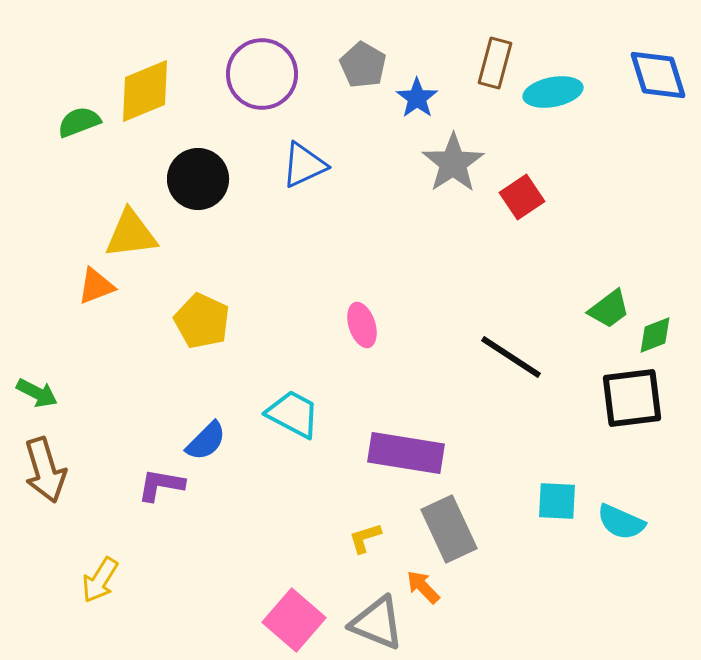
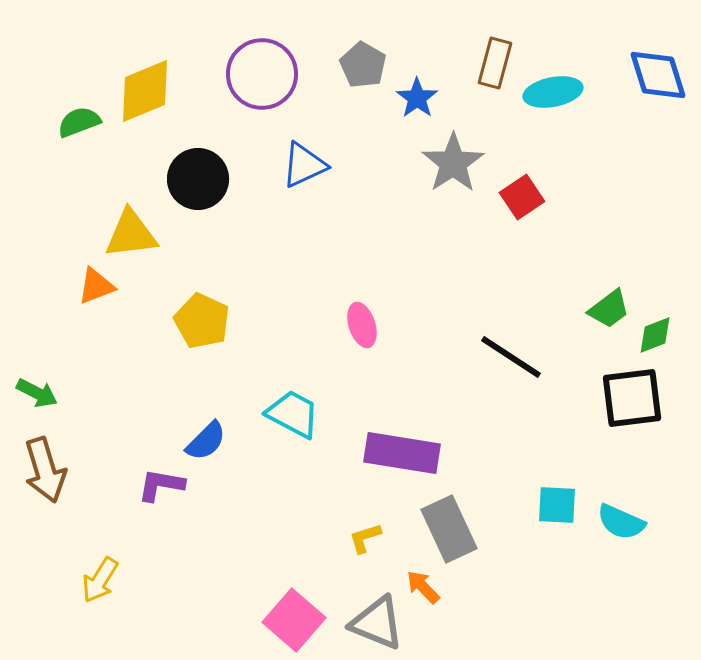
purple rectangle: moved 4 px left
cyan square: moved 4 px down
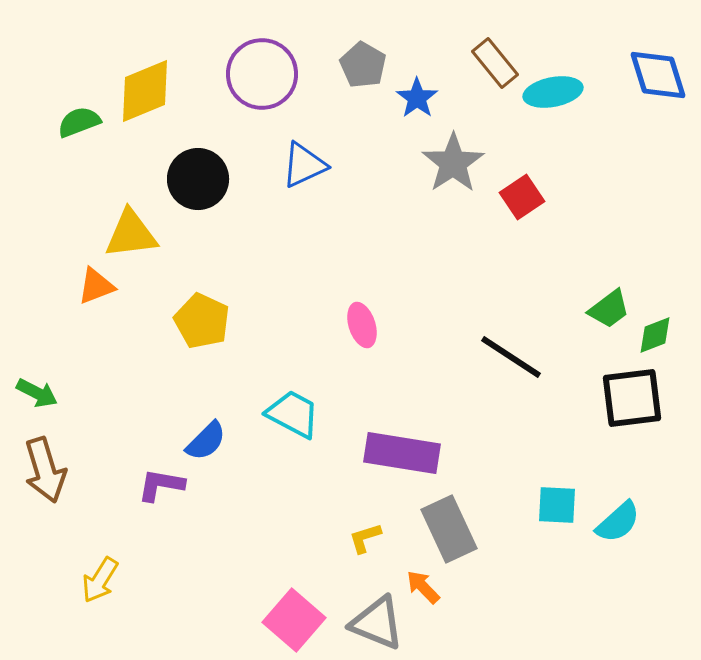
brown rectangle: rotated 54 degrees counterclockwise
cyan semicircle: moved 3 px left; rotated 66 degrees counterclockwise
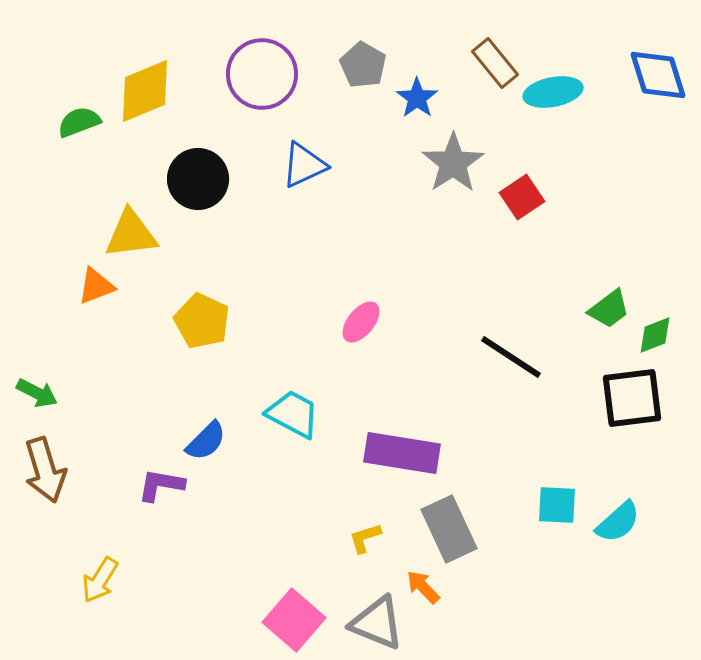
pink ellipse: moved 1 px left, 3 px up; rotated 57 degrees clockwise
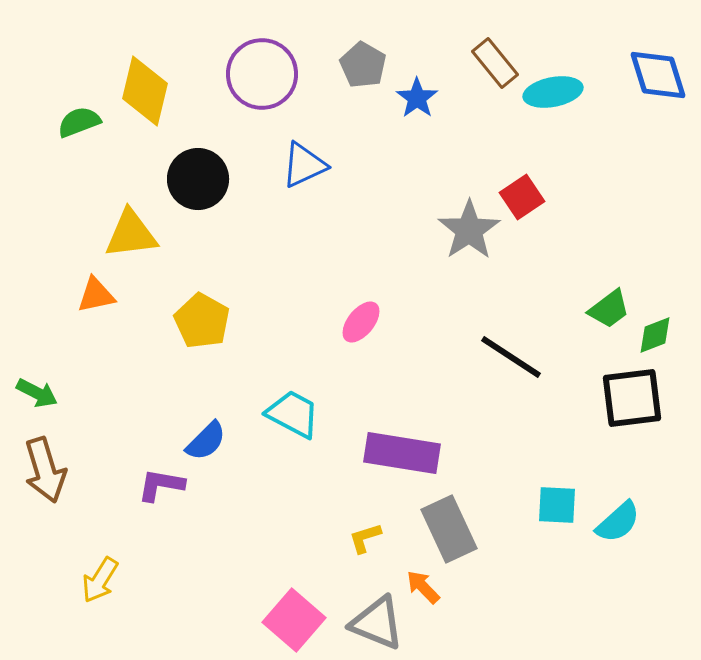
yellow diamond: rotated 54 degrees counterclockwise
gray star: moved 16 px right, 67 px down
orange triangle: moved 9 px down; rotated 9 degrees clockwise
yellow pentagon: rotated 4 degrees clockwise
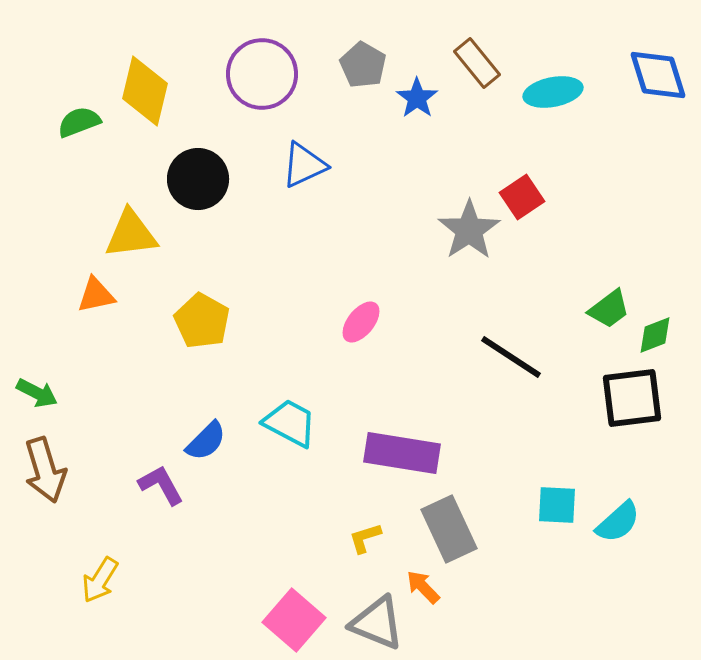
brown rectangle: moved 18 px left
cyan trapezoid: moved 3 px left, 9 px down
purple L-shape: rotated 51 degrees clockwise
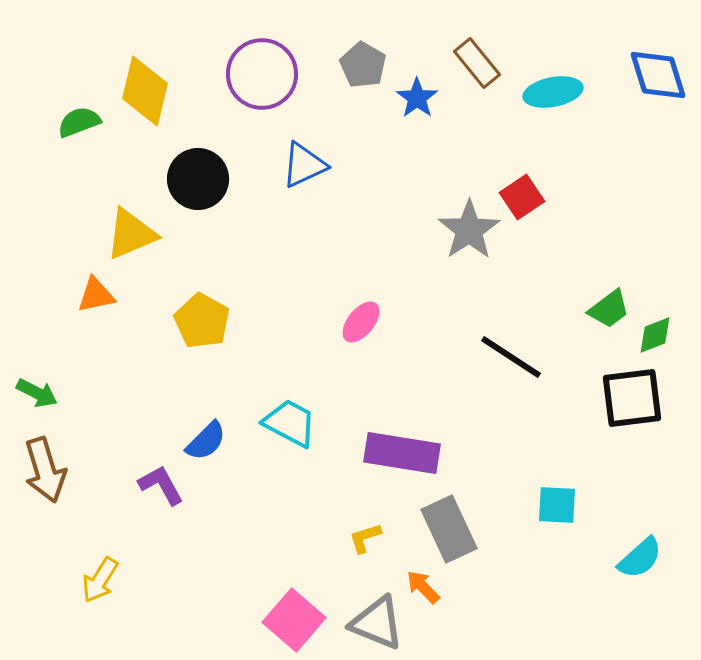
yellow triangle: rotated 16 degrees counterclockwise
cyan semicircle: moved 22 px right, 36 px down
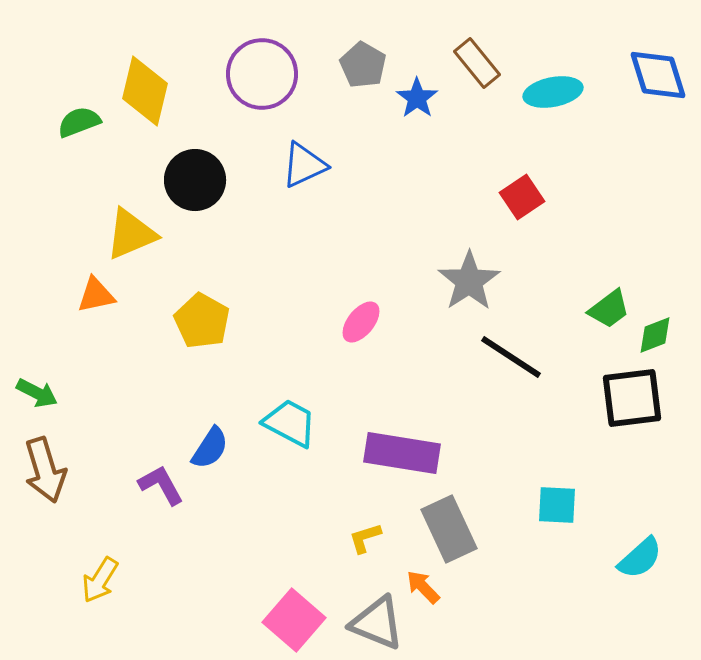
black circle: moved 3 px left, 1 px down
gray star: moved 51 px down
blue semicircle: moved 4 px right, 7 px down; rotated 12 degrees counterclockwise
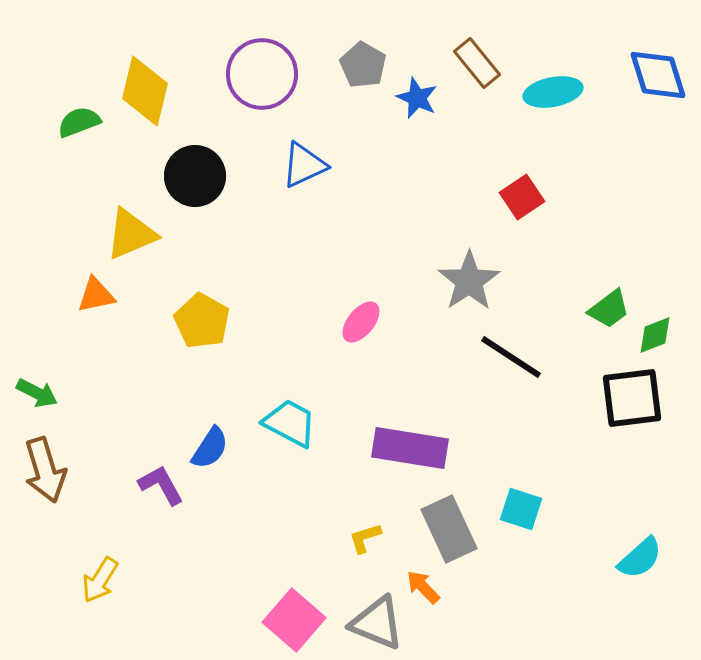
blue star: rotated 12 degrees counterclockwise
black circle: moved 4 px up
purple rectangle: moved 8 px right, 5 px up
cyan square: moved 36 px left, 4 px down; rotated 15 degrees clockwise
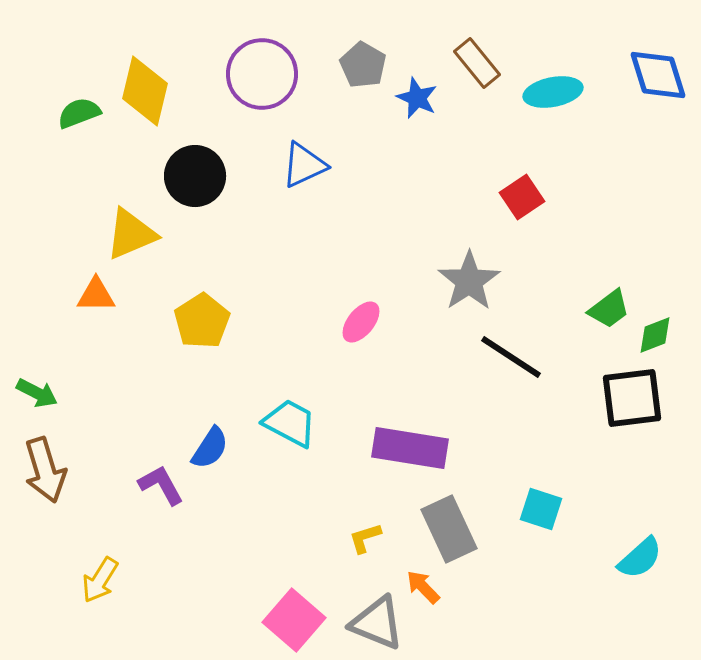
green semicircle: moved 9 px up
orange triangle: rotated 12 degrees clockwise
yellow pentagon: rotated 10 degrees clockwise
cyan square: moved 20 px right
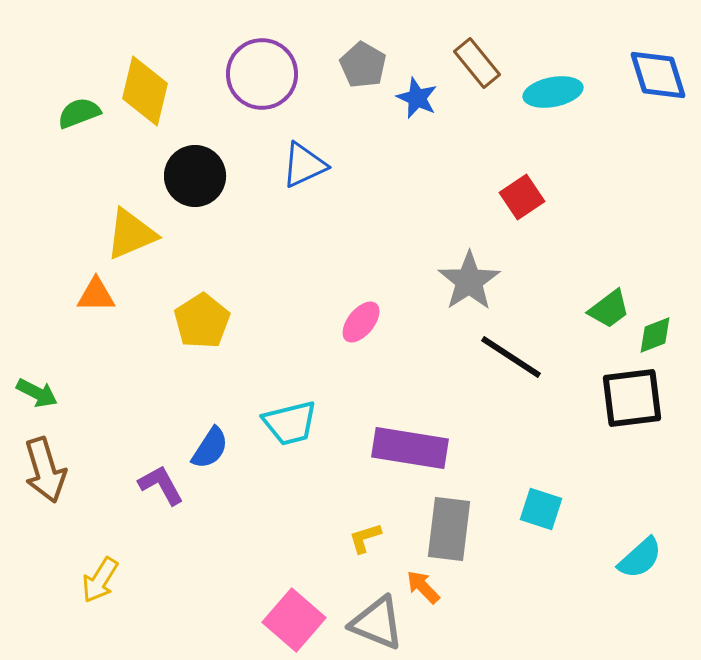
cyan trapezoid: rotated 138 degrees clockwise
gray rectangle: rotated 32 degrees clockwise
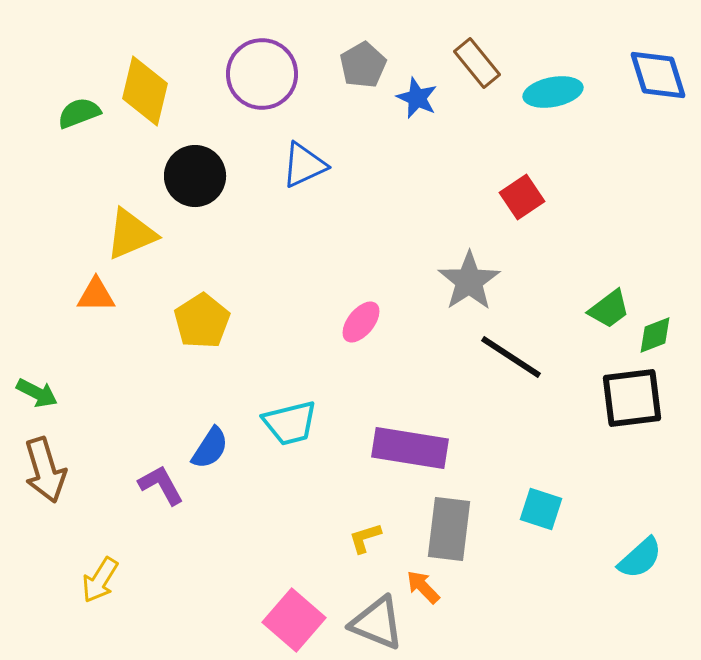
gray pentagon: rotated 12 degrees clockwise
